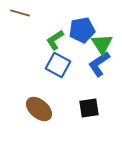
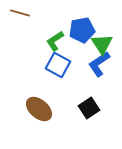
green L-shape: moved 1 px down
black square: rotated 25 degrees counterclockwise
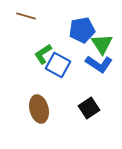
brown line: moved 6 px right, 3 px down
green L-shape: moved 12 px left, 13 px down
blue L-shape: rotated 112 degrees counterclockwise
brown ellipse: rotated 36 degrees clockwise
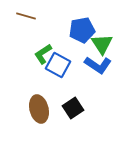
blue L-shape: moved 1 px left, 1 px down
black square: moved 16 px left
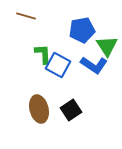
green triangle: moved 5 px right, 2 px down
green L-shape: rotated 120 degrees clockwise
blue L-shape: moved 4 px left
black square: moved 2 px left, 2 px down
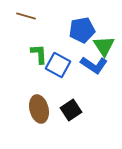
green triangle: moved 3 px left
green L-shape: moved 4 px left
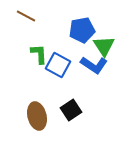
brown line: rotated 12 degrees clockwise
brown ellipse: moved 2 px left, 7 px down
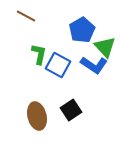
blue pentagon: rotated 20 degrees counterclockwise
green triangle: moved 1 px right, 1 px down; rotated 10 degrees counterclockwise
green L-shape: rotated 15 degrees clockwise
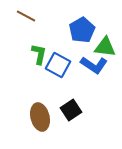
green triangle: rotated 40 degrees counterclockwise
brown ellipse: moved 3 px right, 1 px down
